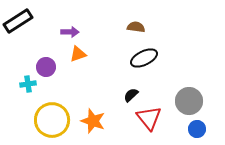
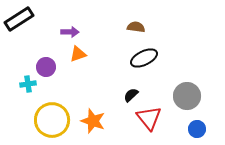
black rectangle: moved 1 px right, 2 px up
gray circle: moved 2 px left, 5 px up
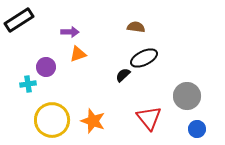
black rectangle: moved 1 px down
black semicircle: moved 8 px left, 20 px up
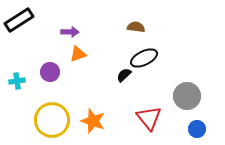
purple circle: moved 4 px right, 5 px down
black semicircle: moved 1 px right
cyan cross: moved 11 px left, 3 px up
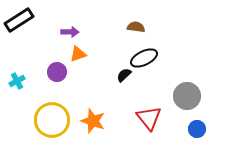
purple circle: moved 7 px right
cyan cross: rotated 21 degrees counterclockwise
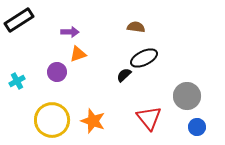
blue circle: moved 2 px up
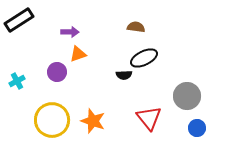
black semicircle: rotated 140 degrees counterclockwise
blue circle: moved 1 px down
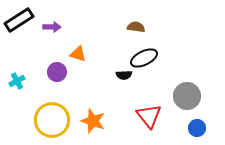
purple arrow: moved 18 px left, 5 px up
orange triangle: rotated 36 degrees clockwise
red triangle: moved 2 px up
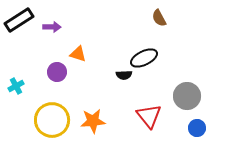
brown semicircle: moved 23 px right, 9 px up; rotated 126 degrees counterclockwise
cyan cross: moved 1 px left, 5 px down
orange star: rotated 25 degrees counterclockwise
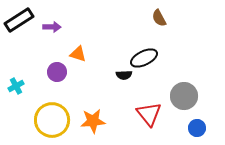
gray circle: moved 3 px left
red triangle: moved 2 px up
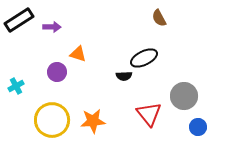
black semicircle: moved 1 px down
blue circle: moved 1 px right, 1 px up
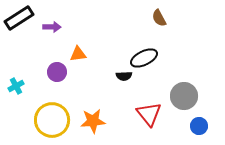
black rectangle: moved 2 px up
orange triangle: rotated 24 degrees counterclockwise
blue circle: moved 1 px right, 1 px up
